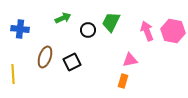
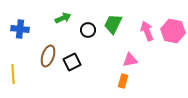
green trapezoid: moved 2 px right, 2 px down
brown ellipse: moved 3 px right, 1 px up
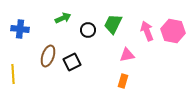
pink triangle: moved 3 px left, 5 px up
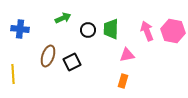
green trapezoid: moved 2 px left, 5 px down; rotated 25 degrees counterclockwise
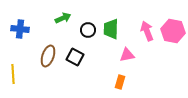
black square: moved 3 px right, 5 px up; rotated 36 degrees counterclockwise
orange rectangle: moved 3 px left, 1 px down
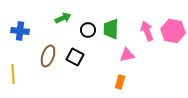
blue cross: moved 2 px down
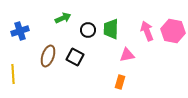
blue cross: rotated 24 degrees counterclockwise
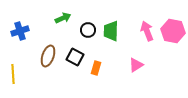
green trapezoid: moved 2 px down
pink triangle: moved 9 px right, 10 px down; rotated 21 degrees counterclockwise
orange rectangle: moved 24 px left, 14 px up
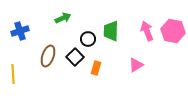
black circle: moved 9 px down
black square: rotated 18 degrees clockwise
